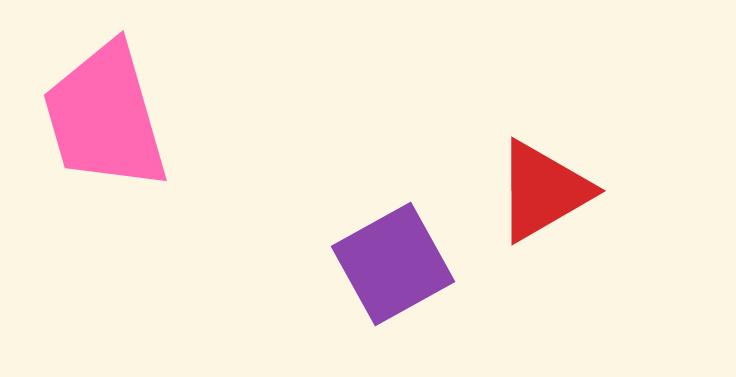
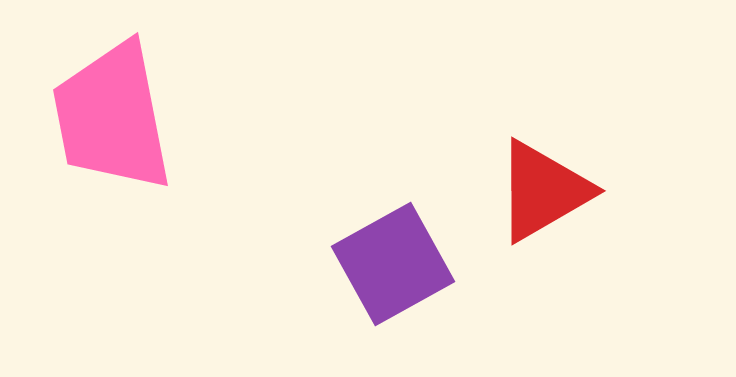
pink trapezoid: moved 7 px right; rotated 5 degrees clockwise
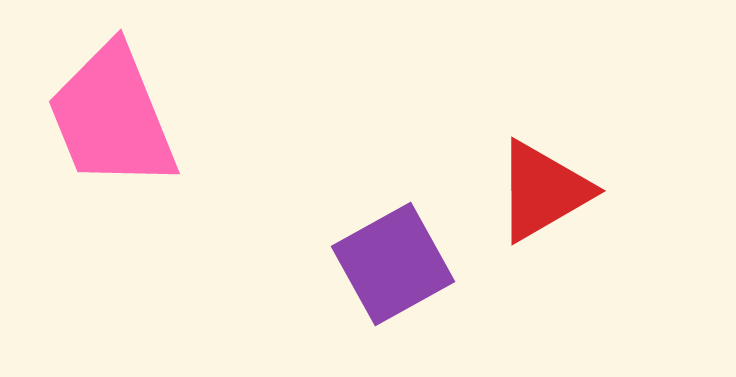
pink trapezoid: rotated 11 degrees counterclockwise
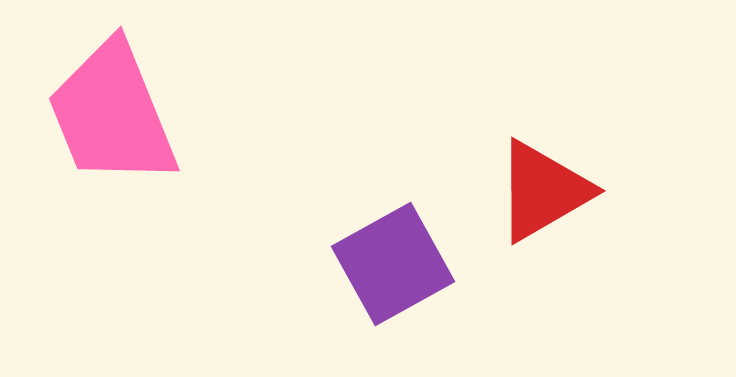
pink trapezoid: moved 3 px up
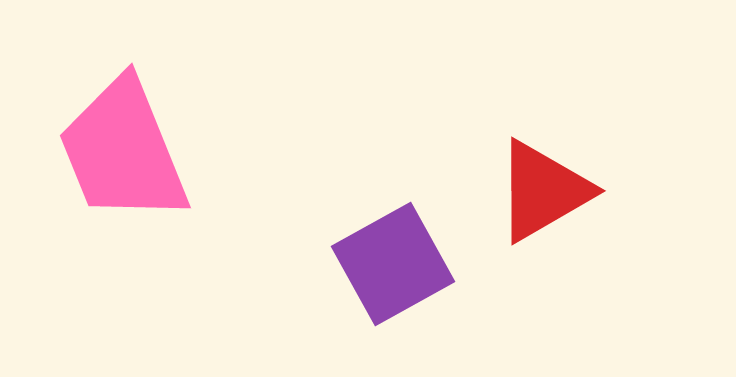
pink trapezoid: moved 11 px right, 37 px down
